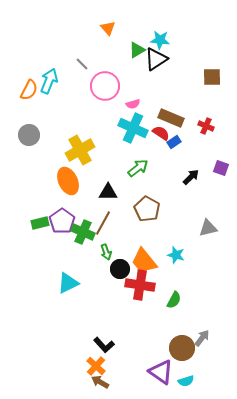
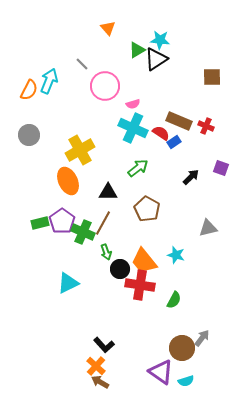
brown rectangle at (171, 118): moved 8 px right, 3 px down
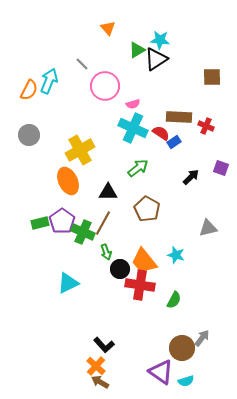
brown rectangle at (179, 121): moved 4 px up; rotated 20 degrees counterclockwise
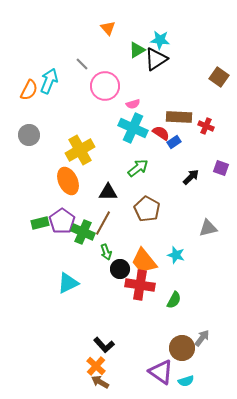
brown square at (212, 77): moved 7 px right; rotated 36 degrees clockwise
